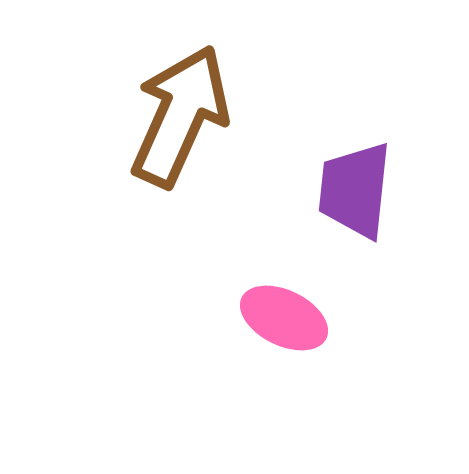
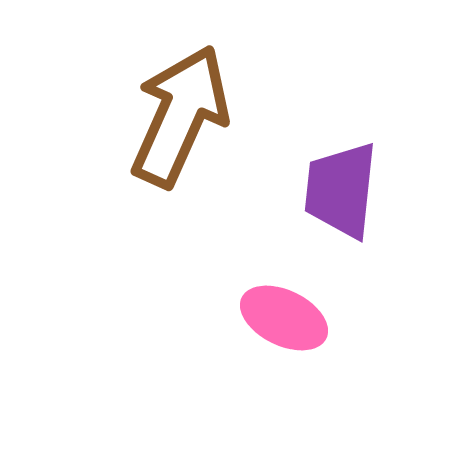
purple trapezoid: moved 14 px left
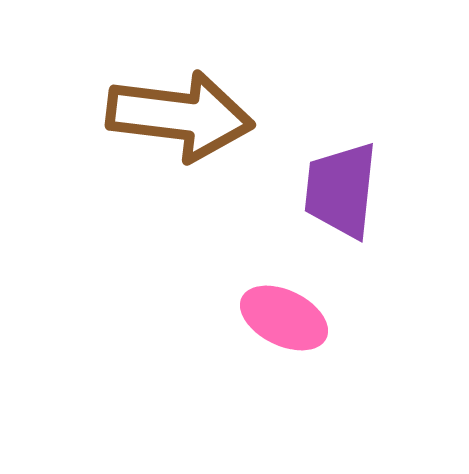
brown arrow: rotated 73 degrees clockwise
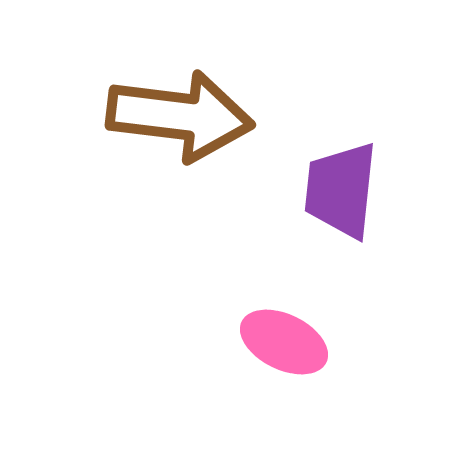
pink ellipse: moved 24 px down
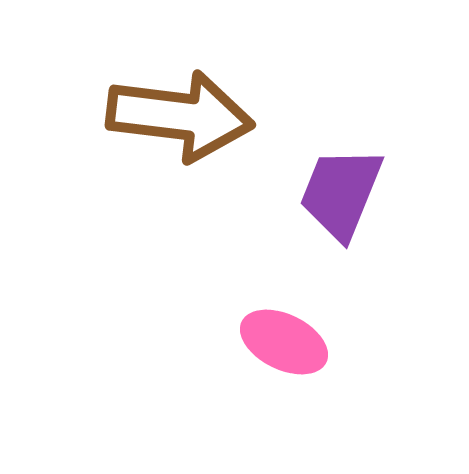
purple trapezoid: moved 3 px down; rotated 16 degrees clockwise
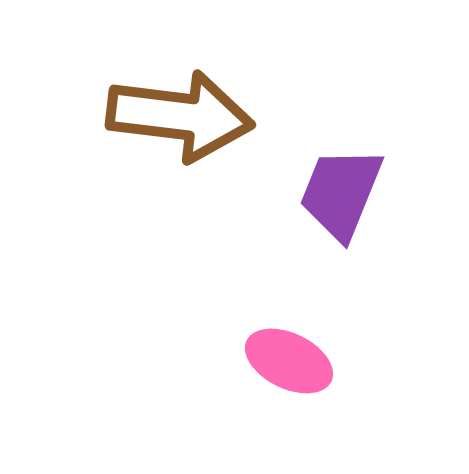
pink ellipse: moved 5 px right, 19 px down
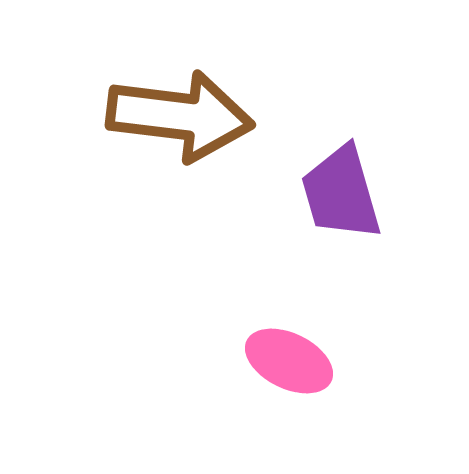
purple trapezoid: rotated 38 degrees counterclockwise
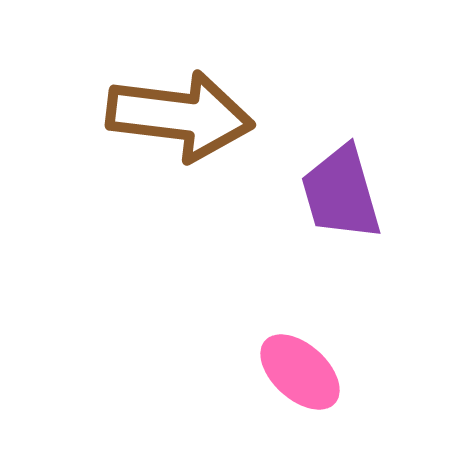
pink ellipse: moved 11 px right, 11 px down; rotated 16 degrees clockwise
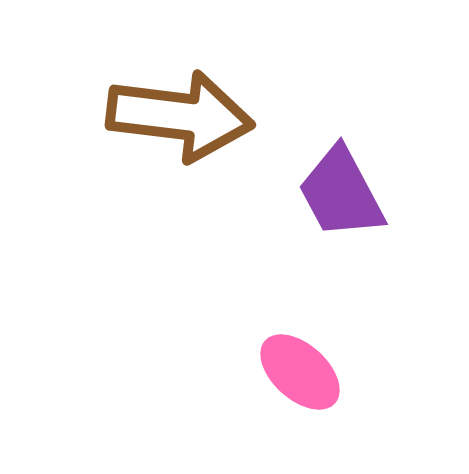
purple trapezoid: rotated 12 degrees counterclockwise
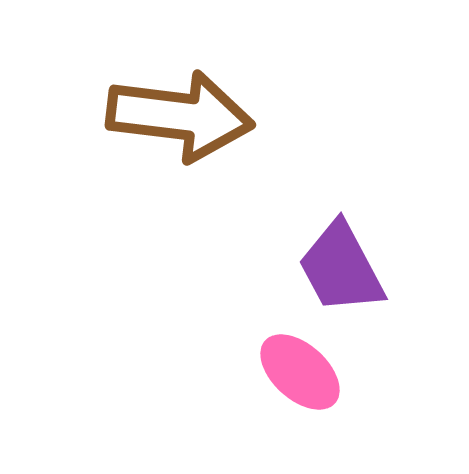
purple trapezoid: moved 75 px down
